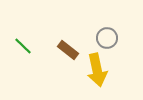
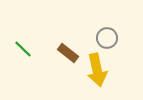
green line: moved 3 px down
brown rectangle: moved 3 px down
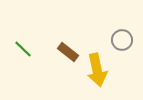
gray circle: moved 15 px right, 2 px down
brown rectangle: moved 1 px up
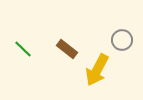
brown rectangle: moved 1 px left, 3 px up
yellow arrow: rotated 40 degrees clockwise
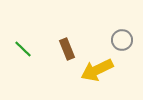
brown rectangle: rotated 30 degrees clockwise
yellow arrow: rotated 36 degrees clockwise
